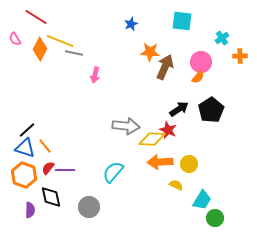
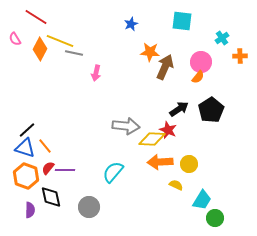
pink arrow: moved 1 px right, 2 px up
orange hexagon: moved 2 px right, 1 px down
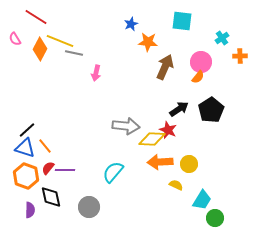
orange star: moved 2 px left, 10 px up
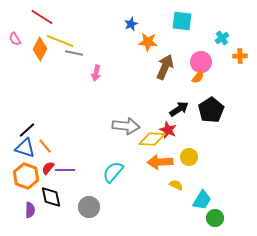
red line: moved 6 px right
yellow circle: moved 7 px up
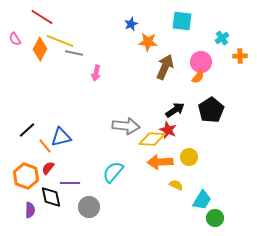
black arrow: moved 4 px left, 1 px down
blue triangle: moved 36 px right, 11 px up; rotated 30 degrees counterclockwise
purple line: moved 5 px right, 13 px down
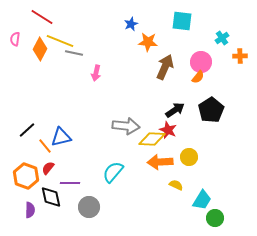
pink semicircle: rotated 40 degrees clockwise
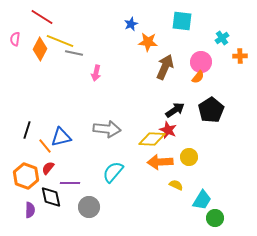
gray arrow: moved 19 px left, 3 px down
black line: rotated 30 degrees counterclockwise
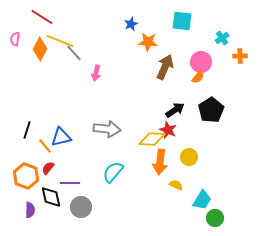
gray line: rotated 36 degrees clockwise
orange arrow: rotated 80 degrees counterclockwise
gray circle: moved 8 px left
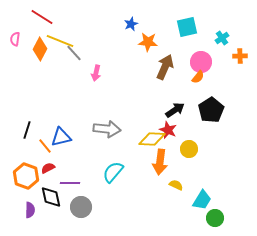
cyan square: moved 5 px right, 6 px down; rotated 20 degrees counterclockwise
yellow circle: moved 8 px up
red semicircle: rotated 24 degrees clockwise
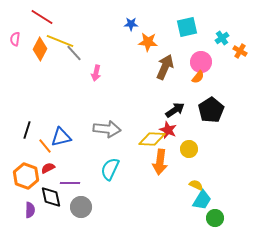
blue star: rotated 24 degrees clockwise
orange cross: moved 5 px up; rotated 32 degrees clockwise
cyan semicircle: moved 3 px left, 3 px up; rotated 15 degrees counterclockwise
yellow semicircle: moved 20 px right
